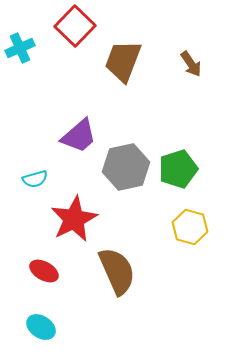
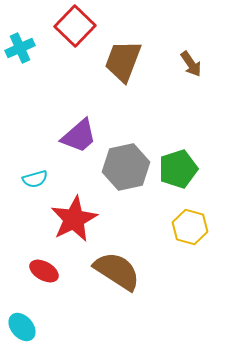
brown semicircle: rotated 33 degrees counterclockwise
cyan ellipse: moved 19 px left; rotated 16 degrees clockwise
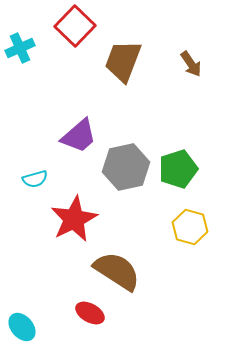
red ellipse: moved 46 px right, 42 px down
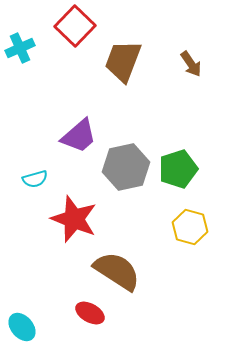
red star: rotated 24 degrees counterclockwise
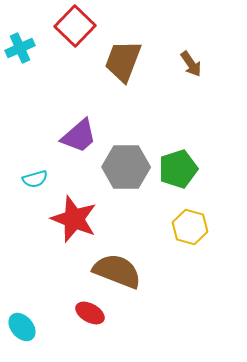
gray hexagon: rotated 12 degrees clockwise
brown semicircle: rotated 12 degrees counterclockwise
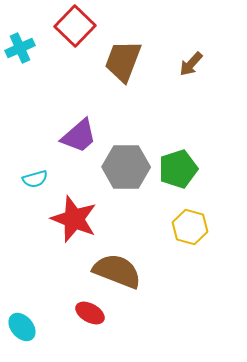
brown arrow: rotated 76 degrees clockwise
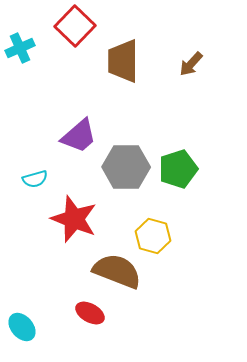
brown trapezoid: rotated 21 degrees counterclockwise
yellow hexagon: moved 37 px left, 9 px down
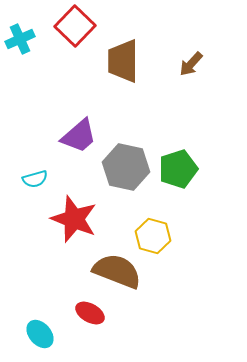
cyan cross: moved 9 px up
gray hexagon: rotated 12 degrees clockwise
cyan ellipse: moved 18 px right, 7 px down
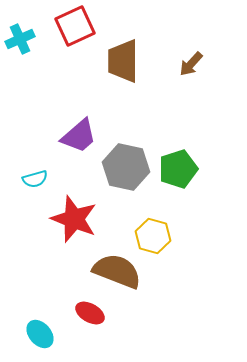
red square: rotated 21 degrees clockwise
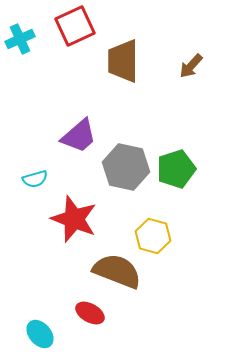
brown arrow: moved 2 px down
green pentagon: moved 2 px left
